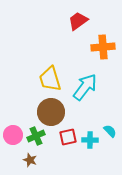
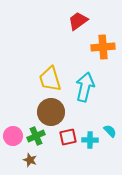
cyan arrow: rotated 24 degrees counterclockwise
pink circle: moved 1 px down
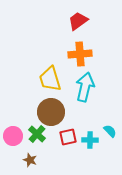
orange cross: moved 23 px left, 7 px down
green cross: moved 1 px right, 2 px up; rotated 24 degrees counterclockwise
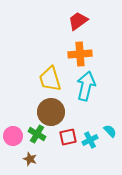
cyan arrow: moved 1 px right, 1 px up
green cross: rotated 12 degrees counterclockwise
cyan cross: rotated 28 degrees counterclockwise
brown star: moved 1 px up
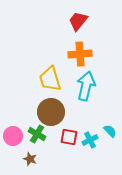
red trapezoid: rotated 15 degrees counterclockwise
red square: moved 1 px right; rotated 24 degrees clockwise
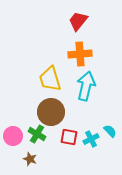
cyan cross: moved 1 px right, 1 px up
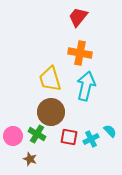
red trapezoid: moved 4 px up
orange cross: moved 1 px up; rotated 15 degrees clockwise
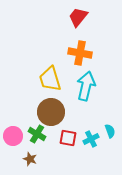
cyan semicircle: rotated 24 degrees clockwise
red square: moved 1 px left, 1 px down
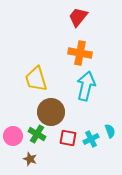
yellow trapezoid: moved 14 px left
